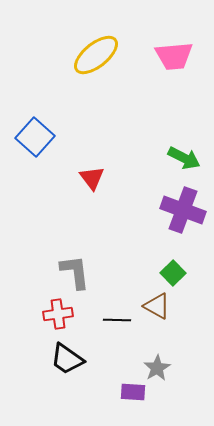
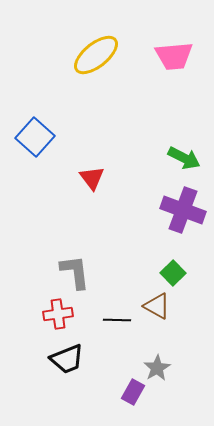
black trapezoid: rotated 57 degrees counterclockwise
purple rectangle: rotated 65 degrees counterclockwise
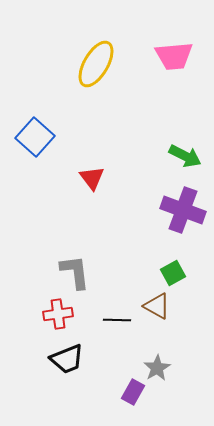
yellow ellipse: moved 9 px down; rotated 21 degrees counterclockwise
green arrow: moved 1 px right, 2 px up
green square: rotated 15 degrees clockwise
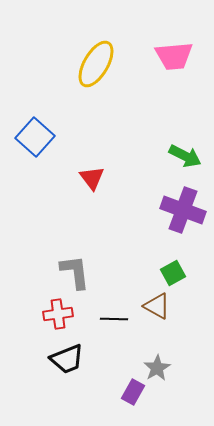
black line: moved 3 px left, 1 px up
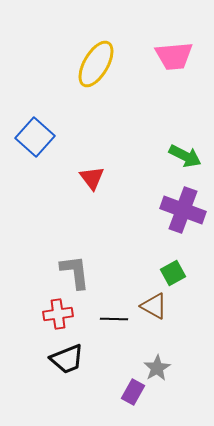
brown triangle: moved 3 px left
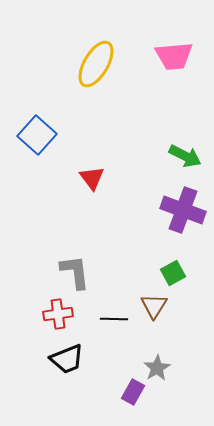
blue square: moved 2 px right, 2 px up
brown triangle: rotated 32 degrees clockwise
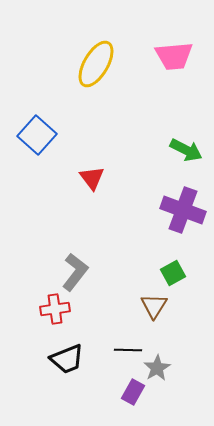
green arrow: moved 1 px right, 6 px up
gray L-shape: rotated 45 degrees clockwise
red cross: moved 3 px left, 5 px up
black line: moved 14 px right, 31 px down
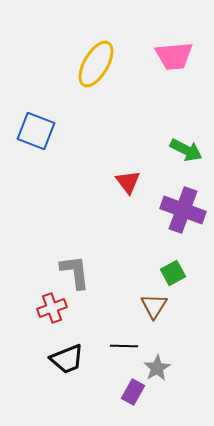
blue square: moved 1 px left, 4 px up; rotated 21 degrees counterclockwise
red triangle: moved 36 px right, 4 px down
gray L-shape: rotated 45 degrees counterclockwise
red cross: moved 3 px left, 1 px up; rotated 12 degrees counterclockwise
black line: moved 4 px left, 4 px up
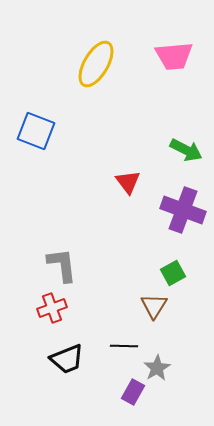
gray L-shape: moved 13 px left, 7 px up
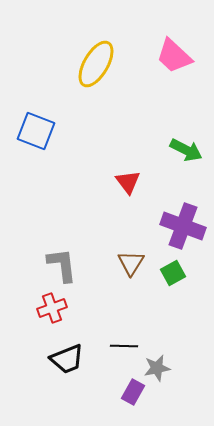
pink trapezoid: rotated 48 degrees clockwise
purple cross: moved 16 px down
brown triangle: moved 23 px left, 43 px up
gray star: rotated 20 degrees clockwise
